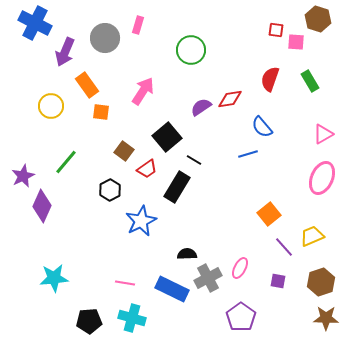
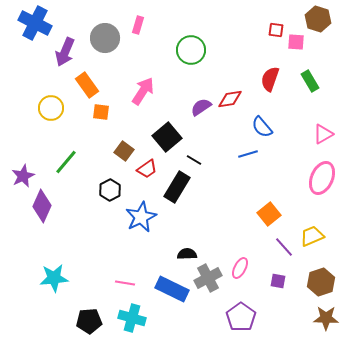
yellow circle at (51, 106): moved 2 px down
blue star at (141, 221): moved 4 px up
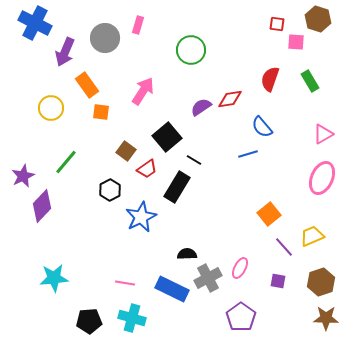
red square at (276, 30): moved 1 px right, 6 px up
brown square at (124, 151): moved 2 px right
purple diamond at (42, 206): rotated 20 degrees clockwise
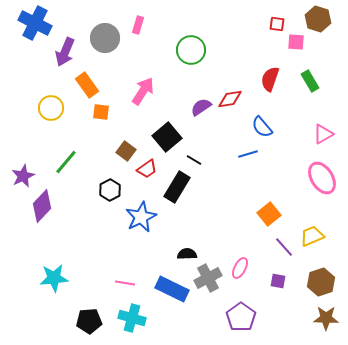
pink ellipse at (322, 178): rotated 56 degrees counterclockwise
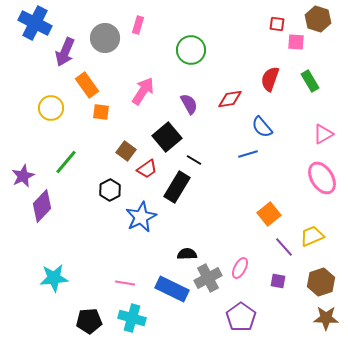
purple semicircle at (201, 107): moved 12 px left, 3 px up; rotated 95 degrees clockwise
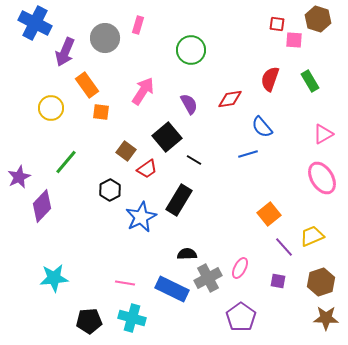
pink square at (296, 42): moved 2 px left, 2 px up
purple star at (23, 176): moved 4 px left, 1 px down
black rectangle at (177, 187): moved 2 px right, 13 px down
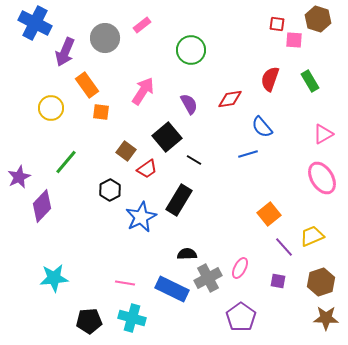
pink rectangle at (138, 25): moved 4 px right; rotated 36 degrees clockwise
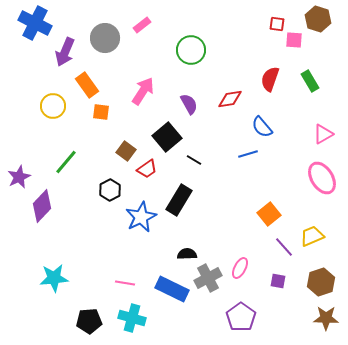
yellow circle at (51, 108): moved 2 px right, 2 px up
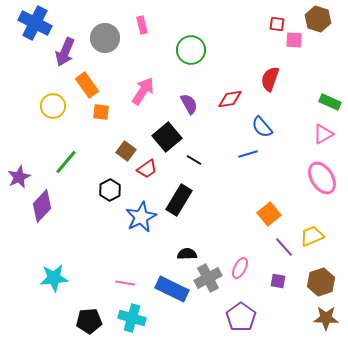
pink rectangle at (142, 25): rotated 66 degrees counterclockwise
green rectangle at (310, 81): moved 20 px right, 21 px down; rotated 35 degrees counterclockwise
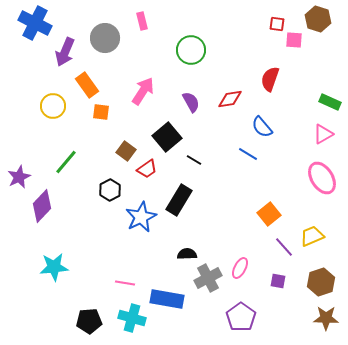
pink rectangle at (142, 25): moved 4 px up
purple semicircle at (189, 104): moved 2 px right, 2 px up
blue line at (248, 154): rotated 48 degrees clockwise
cyan star at (54, 278): moved 11 px up
blue rectangle at (172, 289): moved 5 px left, 10 px down; rotated 16 degrees counterclockwise
